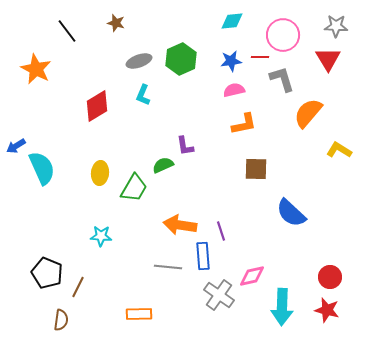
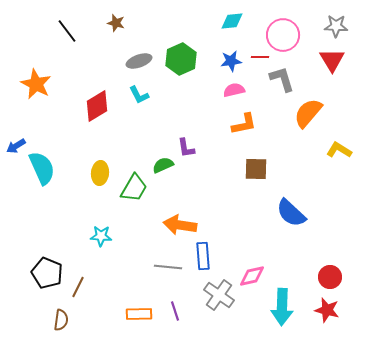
red triangle: moved 4 px right, 1 px down
orange star: moved 15 px down
cyan L-shape: moved 4 px left; rotated 50 degrees counterclockwise
purple L-shape: moved 1 px right, 2 px down
purple line: moved 46 px left, 80 px down
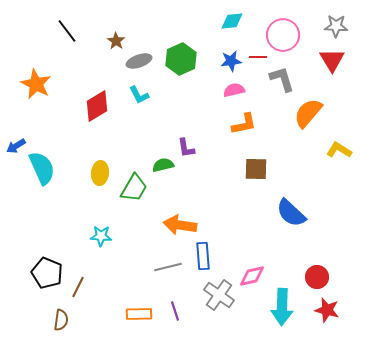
brown star: moved 18 px down; rotated 18 degrees clockwise
red line: moved 2 px left
green semicircle: rotated 10 degrees clockwise
gray line: rotated 20 degrees counterclockwise
red circle: moved 13 px left
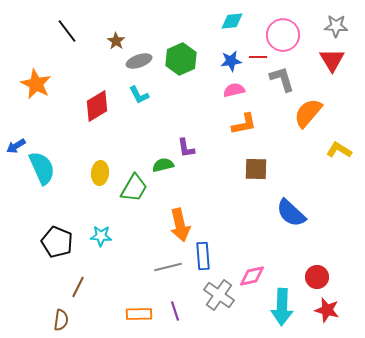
orange arrow: rotated 112 degrees counterclockwise
black pentagon: moved 10 px right, 31 px up
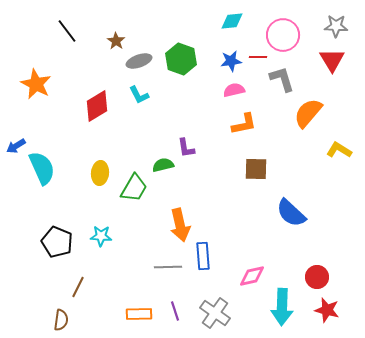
green hexagon: rotated 16 degrees counterclockwise
gray line: rotated 12 degrees clockwise
gray cross: moved 4 px left, 18 px down
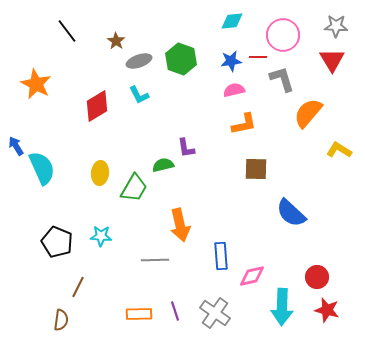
blue arrow: rotated 90 degrees clockwise
blue rectangle: moved 18 px right
gray line: moved 13 px left, 7 px up
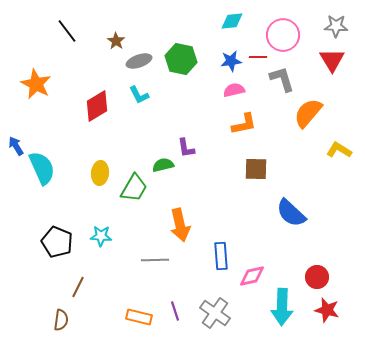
green hexagon: rotated 8 degrees counterclockwise
orange rectangle: moved 3 px down; rotated 15 degrees clockwise
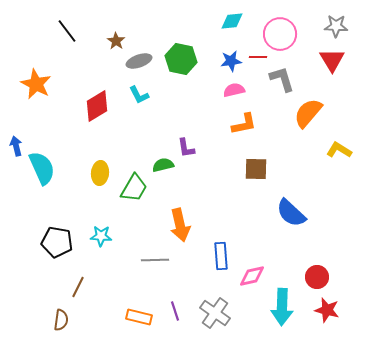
pink circle: moved 3 px left, 1 px up
blue arrow: rotated 18 degrees clockwise
black pentagon: rotated 12 degrees counterclockwise
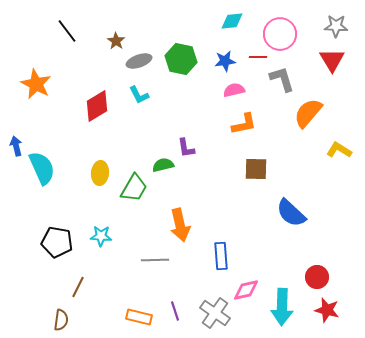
blue star: moved 6 px left
pink diamond: moved 6 px left, 14 px down
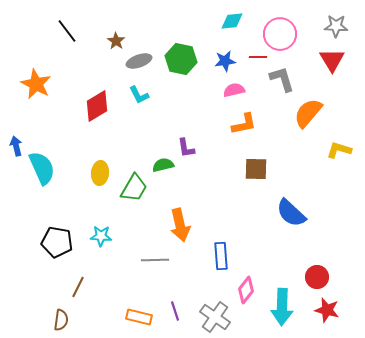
yellow L-shape: rotated 15 degrees counterclockwise
pink diamond: rotated 40 degrees counterclockwise
gray cross: moved 4 px down
